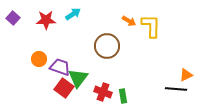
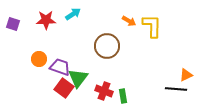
purple square: moved 6 px down; rotated 24 degrees counterclockwise
yellow L-shape: moved 1 px right
red cross: moved 1 px right, 1 px up
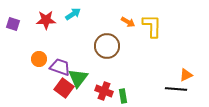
orange arrow: moved 1 px left, 1 px down
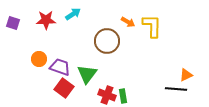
purple square: moved 1 px up
brown circle: moved 5 px up
green triangle: moved 9 px right, 4 px up
red cross: moved 3 px right, 4 px down
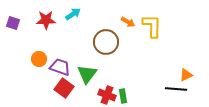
brown circle: moved 1 px left, 1 px down
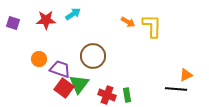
brown circle: moved 13 px left, 14 px down
purple trapezoid: moved 2 px down
green triangle: moved 8 px left, 10 px down
green rectangle: moved 4 px right, 1 px up
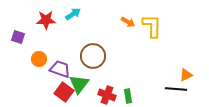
purple square: moved 5 px right, 14 px down
red square: moved 4 px down
green rectangle: moved 1 px right, 1 px down
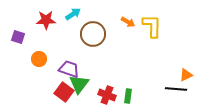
brown circle: moved 22 px up
purple trapezoid: moved 9 px right
green rectangle: rotated 16 degrees clockwise
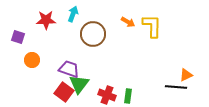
cyan arrow: rotated 35 degrees counterclockwise
orange circle: moved 7 px left, 1 px down
black line: moved 2 px up
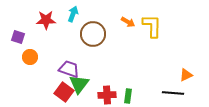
orange circle: moved 2 px left, 3 px up
black line: moved 3 px left, 6 px down
red cross: rotated 24 degrees counterclockwise
